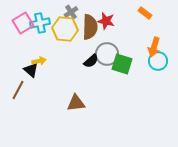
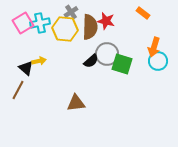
orange rectangle: moved 2 px left
black triangle: moved 5 px left, 2 px up
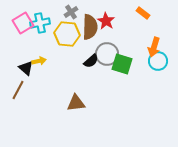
red star: rotated 18 degrees clockwise
yellow hexagon: moved 2 px right, 5 px down
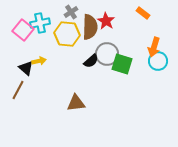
pink square: moved 7 px down; rotated 20 degrees counterclockwise
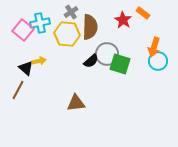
red star: moved 17 px right, 1 px up
green square: moved 2 px left
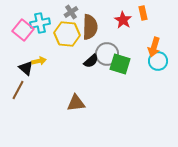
orange rectangle: rotated 40 degrees clockwise
